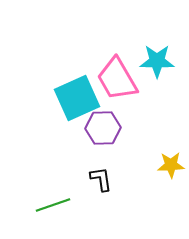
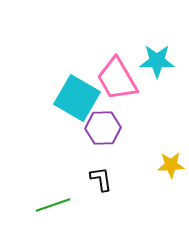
cyan square: rotated 36 degrees counterclockwise
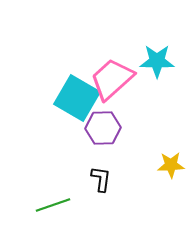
pink trapezoid: moved 5 px left; rotated 78 degrees clockwise
black L-shape: rotated 16 degrees clockwise
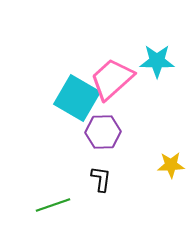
purple hexagon: moved 4 px down
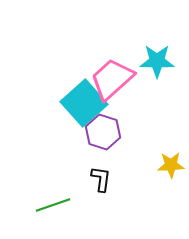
cyan square: moved 7 px right, 5 px down; rotated 18 degrees clockwise
purple hexagon: rotated 20 degrees clockwise
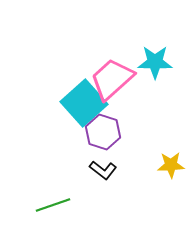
cyan star: moved 2 px left, 1 px down
black L-shape: moved 2 px right, 9 px up; rotated 120 degrees clockwise
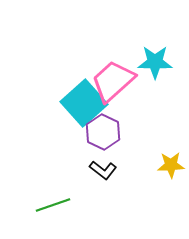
pink trapezoid: moved 1 px right, 2 px down
purple hexagon: rotated 8 degrees clockwise
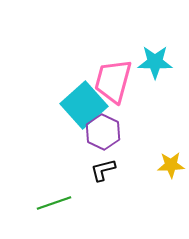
pink trapezoid: rotated 33 degrees counterclockwise
cyan square: moved 2 px down
black L-shape: rotated 128 degrees clockwise
green line: moved 1 px right, 2 px up
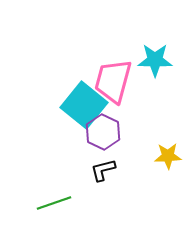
cyan star: moved 2 px up
cyan square: rotated 9 degrees counterclockwise
yellow star: moved 3 px left, 9 px up
